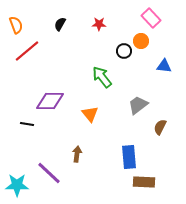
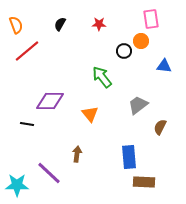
pink rectangle: moved 1 px down; rotated 36 degrees clockwise
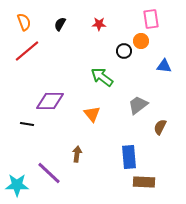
orange semicircle: moved 8 px right, 3 px up
green arrow: rotated 15 degrees counterclockwise
orange triangle: moved 2 px right
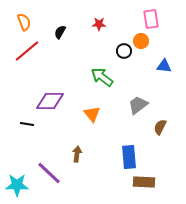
black semicircle: moved 8 px down
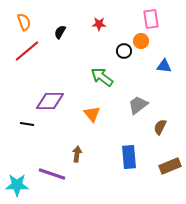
purple line: moved 3 px right, 1 px down; rotated 24 degrees counterclockwise
brown rectangle: moved 26 px right, 16 px up; rotated 25 degrees counterclockwise
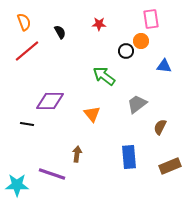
black semicircle: rotated 120 degrees clockwise
black circle: moved 2 px right
green arrow: moved 2 px right, 1 px up
gray trapezoid: moved 1 px left, 1 px up
